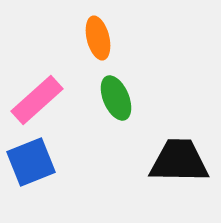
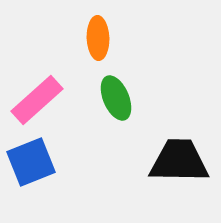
orange ellipse: rotated 12 degrees clockwise
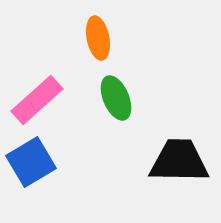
orange ellipse: rotated 9 degrees counterclockwise
blue square: rotated 9 degrees counterclockwise
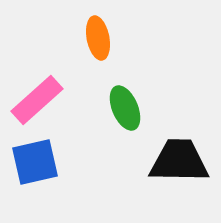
green ellipse: moved 9 px right, 10 px down
blue square: moved 4 px right; rotated 18 degrees clockwise
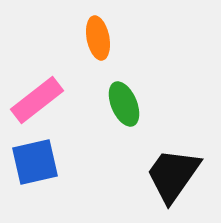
pink rectangle: rotated 4 degrees clockwise
green ellipse: moved 1 px left, 4 px up
black trapezoid: moved 6 px left, 14 px down; rotated 56 degrees counterclockwise
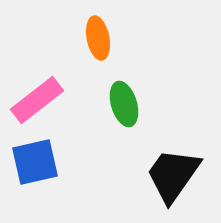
green ellipse: rotated 6 degrees clockwise
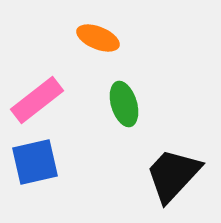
orange ellipse: rotated 57 degrees counterclockwise
black trapezoid: rotated 8 degrees clockwise
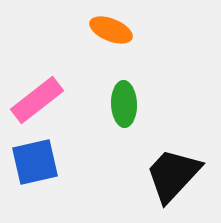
orange ellipse: moved 13 px right, 8 px up
green ellipse: rotated 15 degrees clockwise
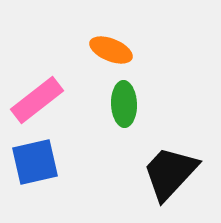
orange ellipse: moved 20 px down
black trapezoid: moved 3 px left, 2 px up
